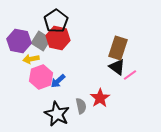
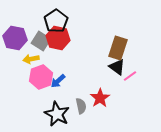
purple hexagon: moved 4 px left, 3 px up
pink line: moved 1 px down
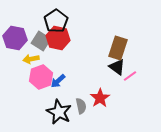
black star: moved 2 px right, 2 px up
